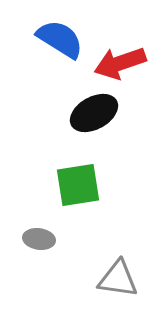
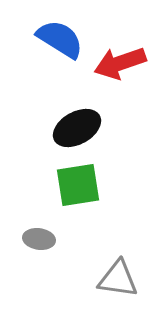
black ellipse: moved 17 px left, 15 px down
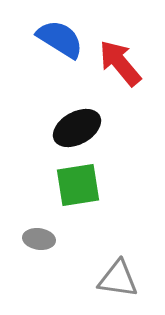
red arrow: rotated 69 degrees clockwise
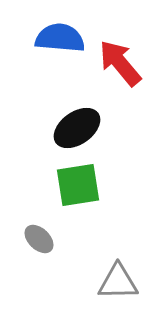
blue semicircle: moved 1 px up; rotated 27 degrees counterclockwise
black ellipse: rotated 6 degrees counterclockwise
gray ellipse: rotated 36 degrees clockwise
gray triangle: moved 3 px down; rotated 9 degrees counterclockwise
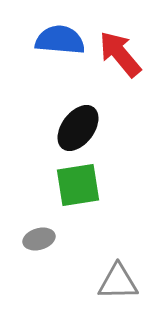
blue semicircle: moved 2 px down
red arrow: moved 9 px up
black ellipse: moved 1 px right; rotated 18 degrees counterclockwise
gray ellipse: rotated 60 degrees counterclockwise
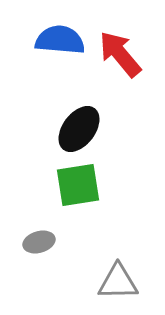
black ellipse: moved 1 px right, 1 px down
gray ellipse: moved 3 px down
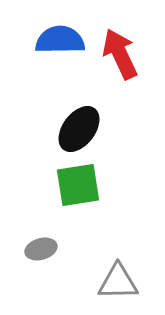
blue semicircle: rotated 6 degrees counterclockwise
red arrow: rotated 15 degrees clockwise
gray ellipse: moved 2 px right, 7 px down
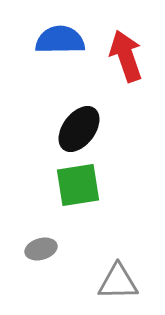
red arrow: moved 6 px right, 2 px down; rotated 6 degrees clockwise
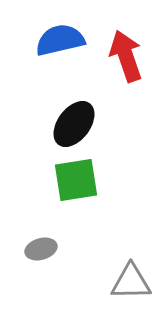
blue semicircle: rotated 12 degrees counterclockwise
black ellipse: moved 5 px left, 5 px up
green square: moved 2 px left, 5 px up
gray triangle: moved 13 px right
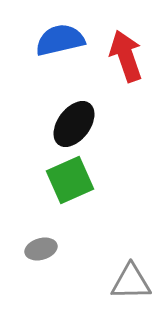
green square: moved 6 px left; rotated 15 degrees counterclockwise
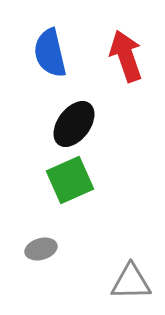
blue semicircle: moved 10 px left, 13 px down; rotated 90 degrees counterclockwise
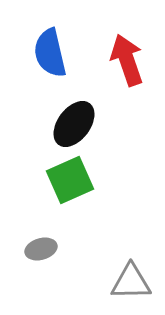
red arrow: moved 1 px right, 4 px down
